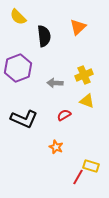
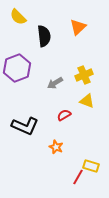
purple hexagon: moved 1 px left
gray arrow: rotated 35 degrees counterclockwise
black L-shape: moved 1 px right, 7 px down
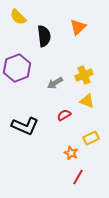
orange star: moved 15 px right, 6 px down
yellow rectangle: moved 28 px up; rotated 42 degrees counterclockwise
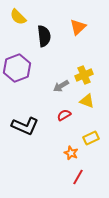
gray arrow: moved 6 px right, 3 px down
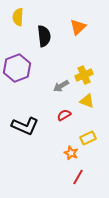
yellow semicircle: rotated 48 degrees clockwise
yellow rectangle: moved 3 px left
